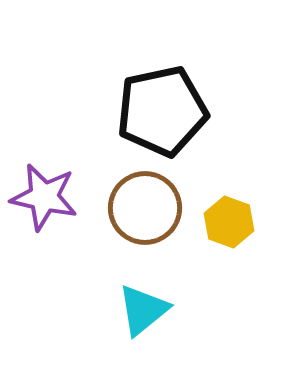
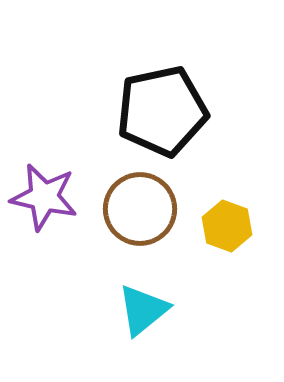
brown circle: moved 5 px left, 1 px down
yellow hexagon: moved 2 px left, 4 px down
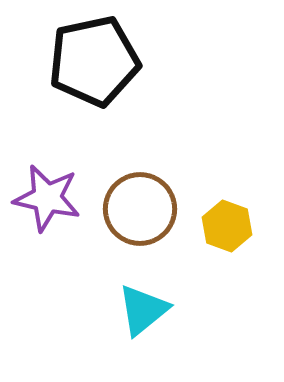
black pentagon: moved 68 px left, 50 px up
purple star: moved 3 px right, 1 px down
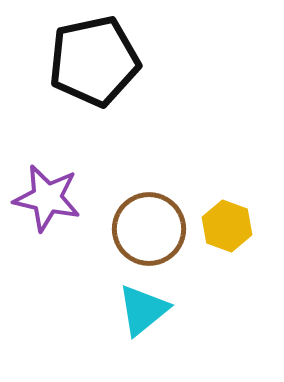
brown circle: moved 9 px right, 20 px down
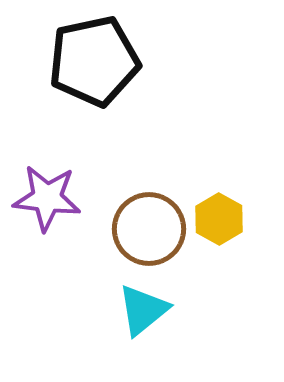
purple star: rotated 6 degrees counterclockwise
yellow hexagon: moved 8 px left, 7 px up; rotated 9 degrees clockwise
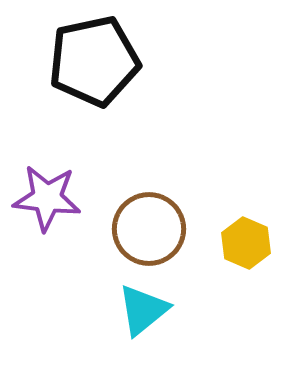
yellow hexagon: moved 27 px right, 24 px down; rotated 6 degrees counterclockwise
